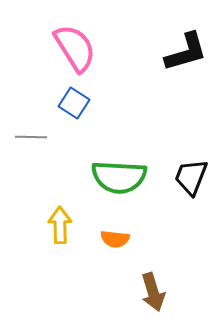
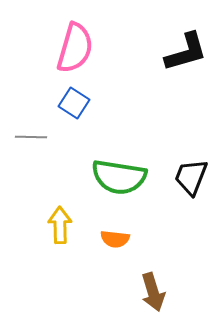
pink semicircle: rotated 48 degrees clockwise
green semicircle: rotated 6 degrees clockwise
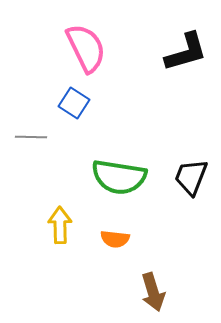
pink semicircle: moved 11 px right; rotated 42 degrees counterclockwise
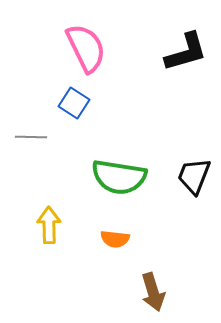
black trapezoid: moved 3 px right, 1 px up
yellow arrow: moved 11 px left
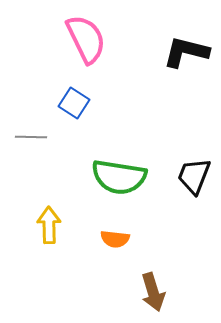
pink semicircle: moved 9 px up
black L-shape: rotated 150 degrees counterclockwise
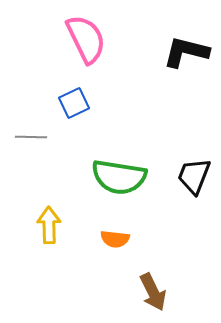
blue square: rotated 32 degrees clockwise
brown arrow: rotated 9 degrees counterclockwise
